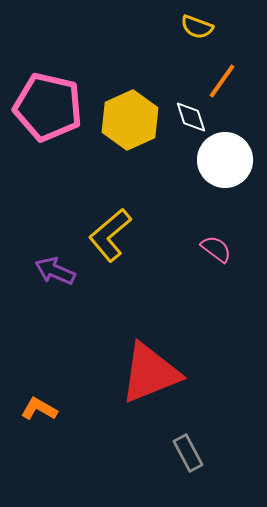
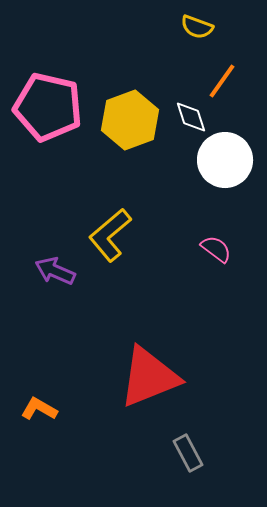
yellow hexagon: rotated 4 degrees clockwise
red triangle: moved 1 px left, 4 px down
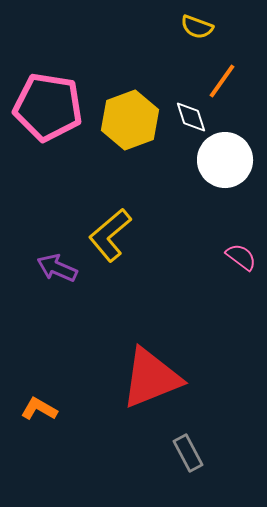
pink pentagon: rotated 4 degrees counterclockwise
pink semicircle: moved 25 px right, 8 px down
purple arrow: moved 2 px right, 3 px up
red triangle: moved 2 px right, 1 px down
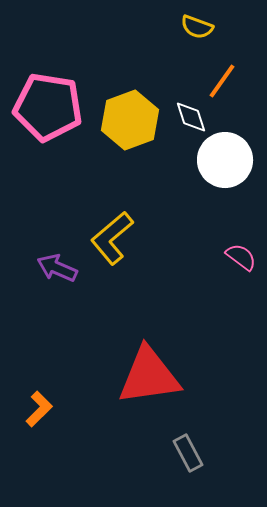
yellow L-shape: moved 2 px right, 3 px down
red triangle: moved 2 px left, 2 px up; rotated 14 degrees clockwise
orange L-shape: rotated 105 degrees clockwise
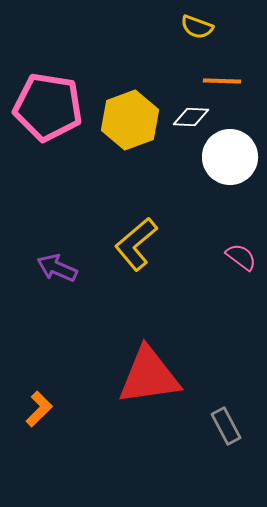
orange line: rotated 57 degrees clockwise
white diamond: rotated 69 degrees counterclockwise
white circle: moved 5 px right, 3 px up
yellow L-shape: moved 24 px right, 6 px down
gray rectangle: moved 38 px right, 27 px up
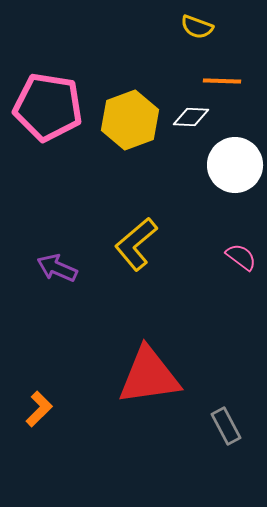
white circle: moved 5 px right, 8 px down
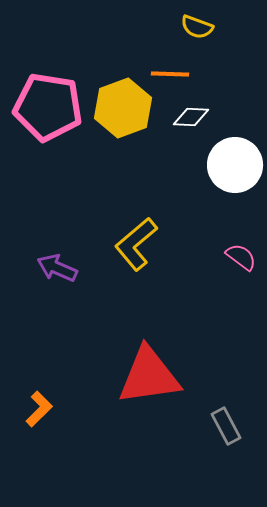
orange line: moved 52 px left, 7 px up
yellow hexagon: moved 7 px left, 12 px up
